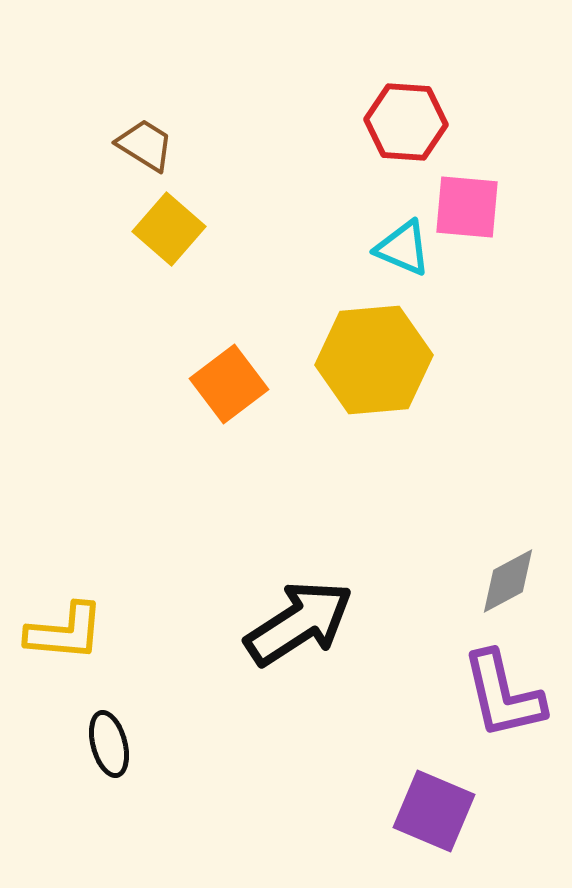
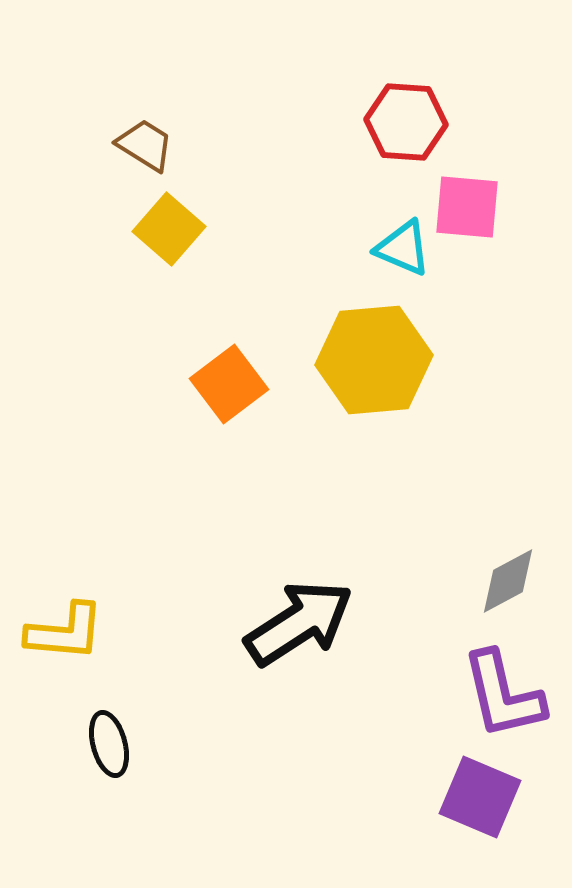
purple square: moved 46 px right, 14 px up
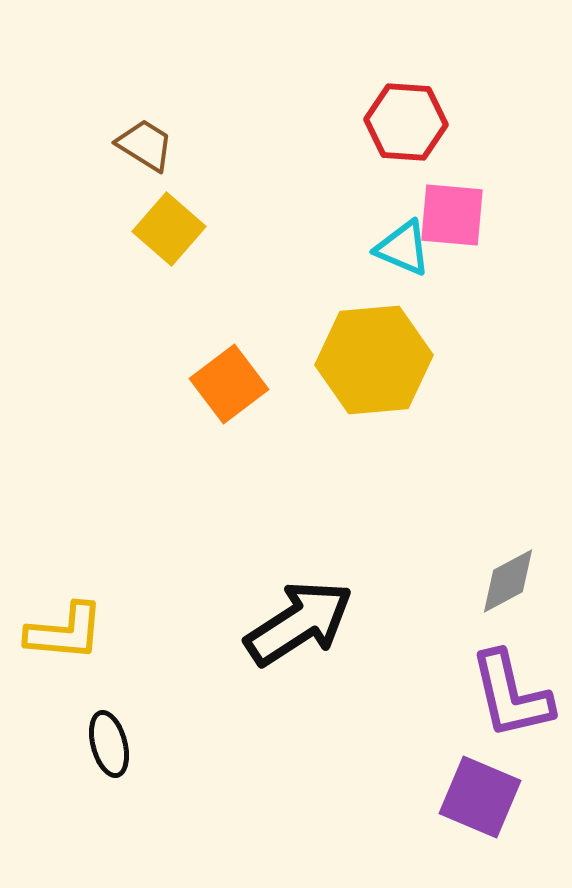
pink square: moved 15 px left, 8 px down
purple L-shape: moved 8 px right
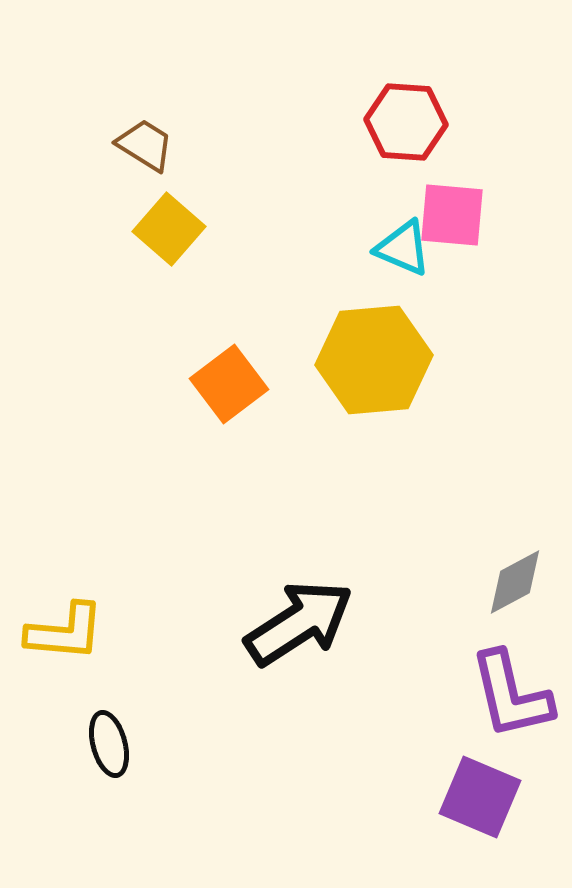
gray diamond: moved 7 px right, 1 px down
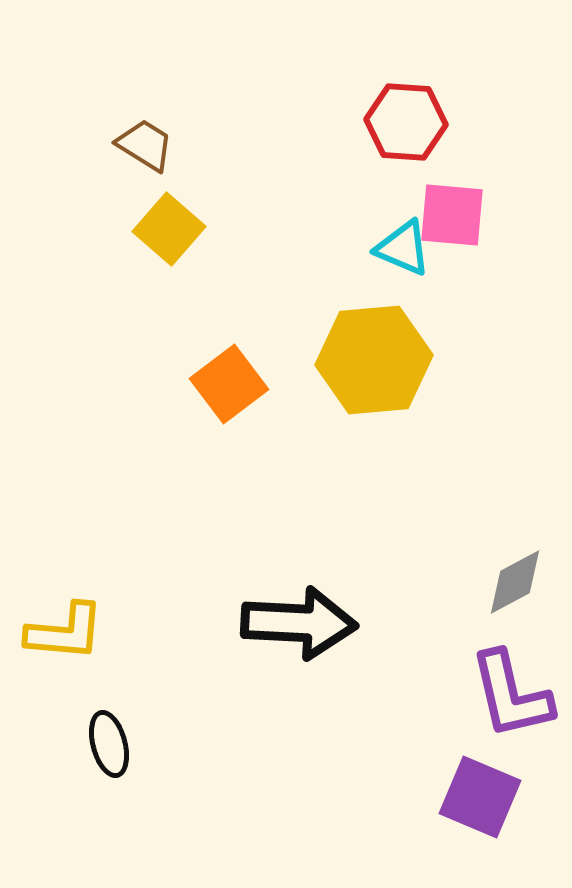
black arrow: rotated 36 degrees clockwise
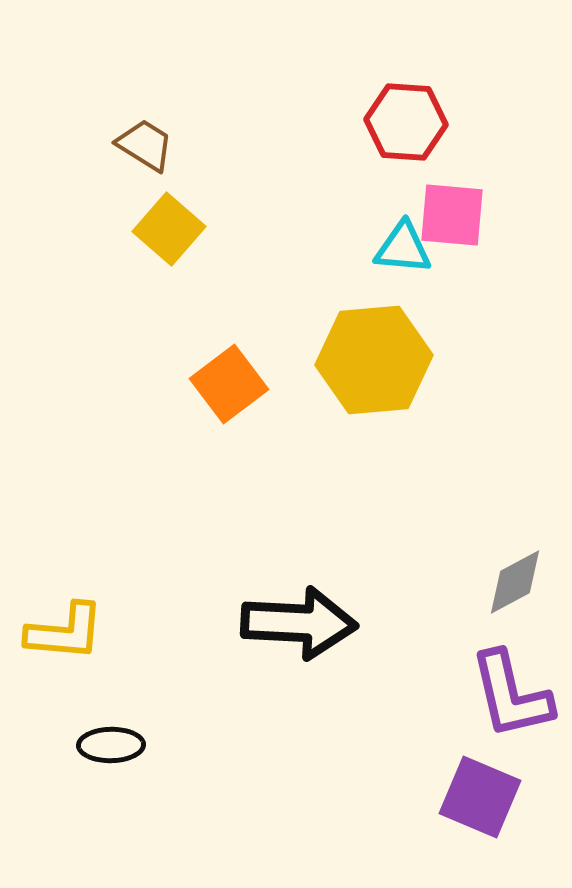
cyan triangle: rotated 18 degrees counterclockwise
black ellipse: moved 2 px right, 1 px down; rotated 76 degrees counterclockwise
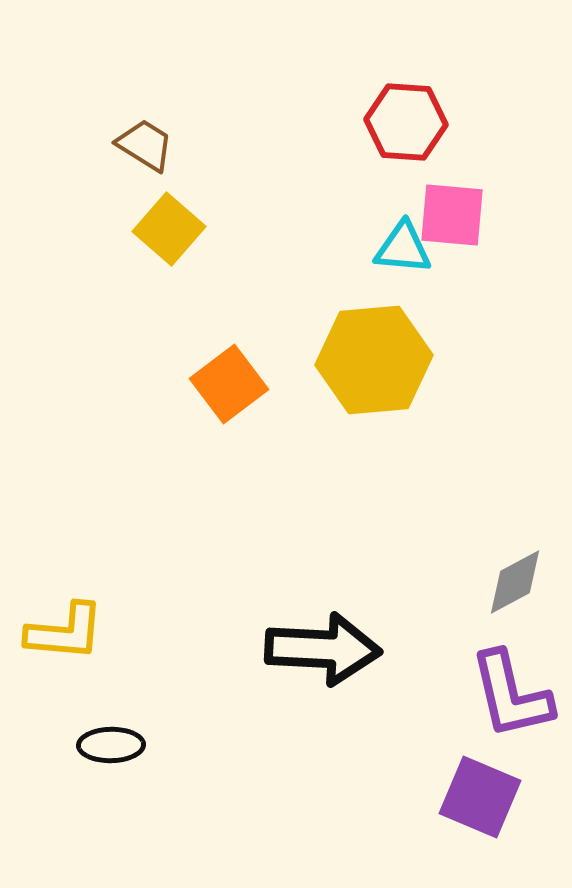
black arrow: moved 24 px right, 26 px down
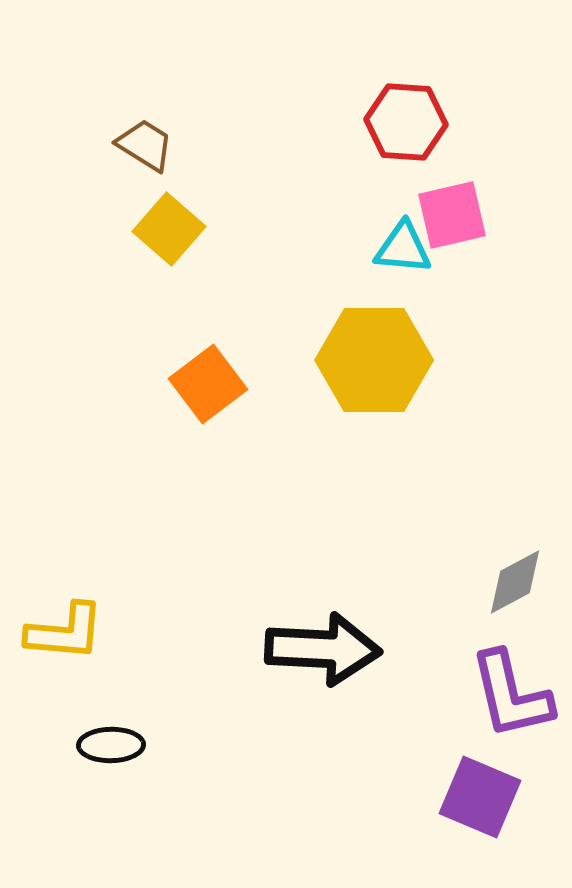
pink square: rotated 18 degrees counterclockwise
yellow hexagon: rotated 5 degrees clockwise
orange square: moved 21 px left
